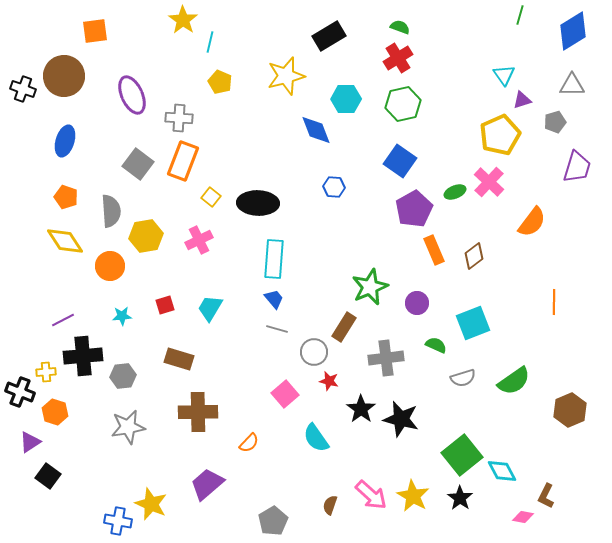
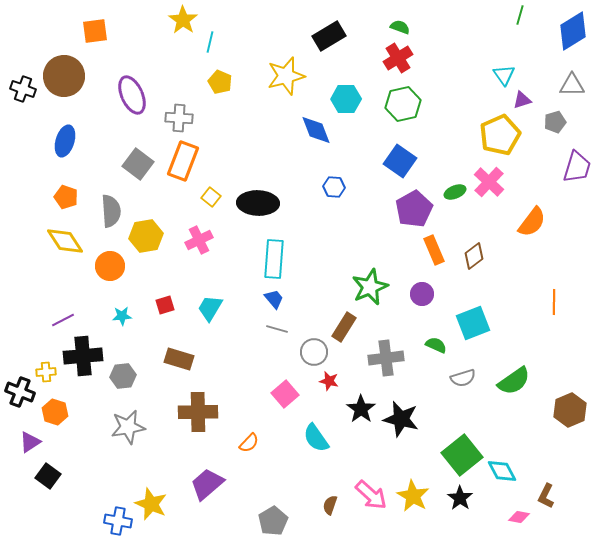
purple circle at (417, 303): moved 5 px right, 9 px up
pink diamond at (523, 517): moved 4 px left
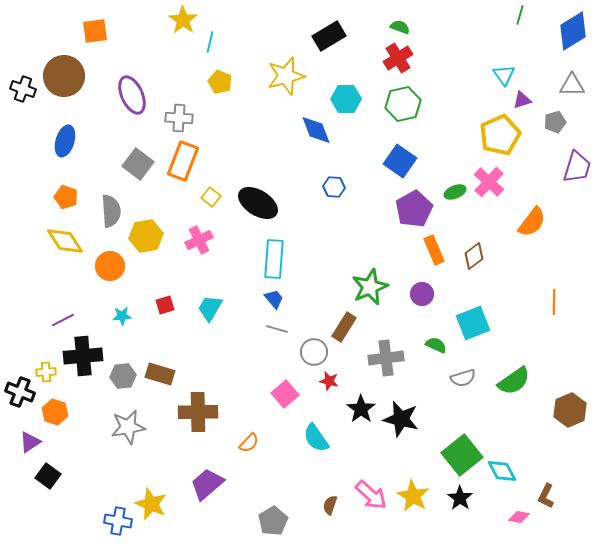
black ellipse at (258, 203): rotated 30 degrees clockwise
brown rectangle at (179, 359): moved 19 px left, 15 px down
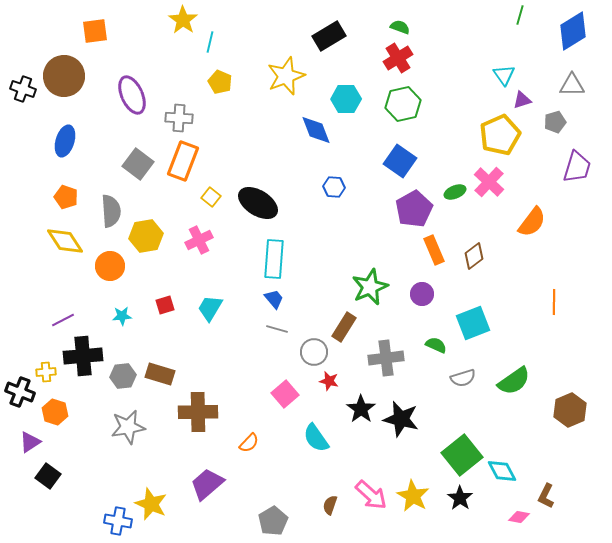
yellow star at (286, 76): rotated 6 degrees counterclockwise
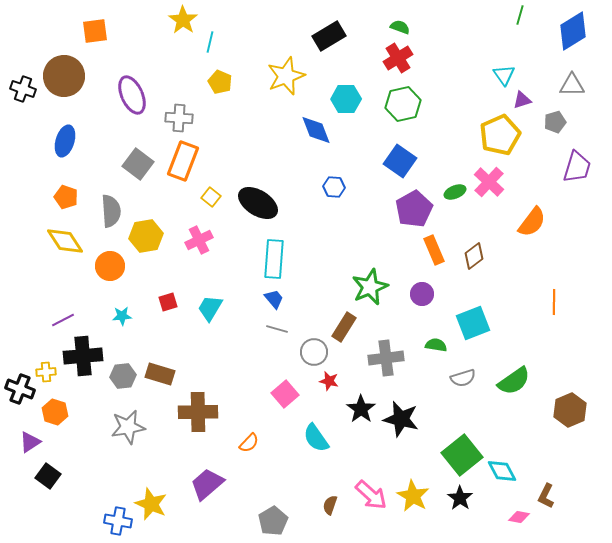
red square at (165, 305): moved 3 px right, 3 px up
green semicircle at (436, 345): rotated 15 degrees counterclockwise
black cross at (20, 392): moved 3 px up
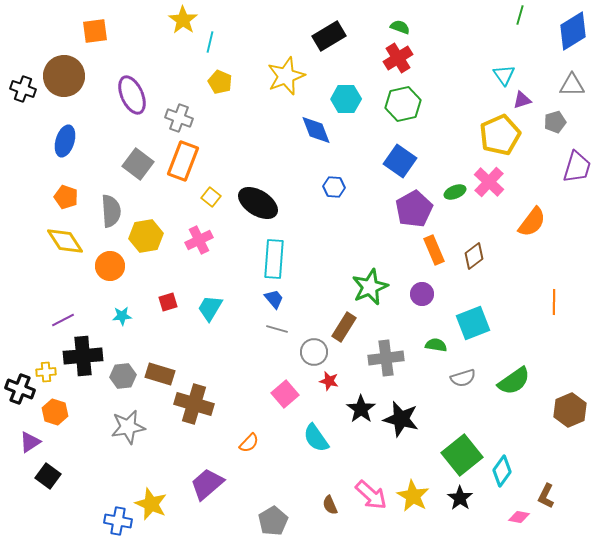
gray cross at (179, 118): rotated 16 degrees clockwise
brown cross at (198, 412): moved 4 px left, 8 px up; rotated 18 degrees clockwise
cyan diamond at (502, 471): rotated 64 degrees clockwise
brown semicircle at (330, 505): rotated 42 degrees counterclockwise
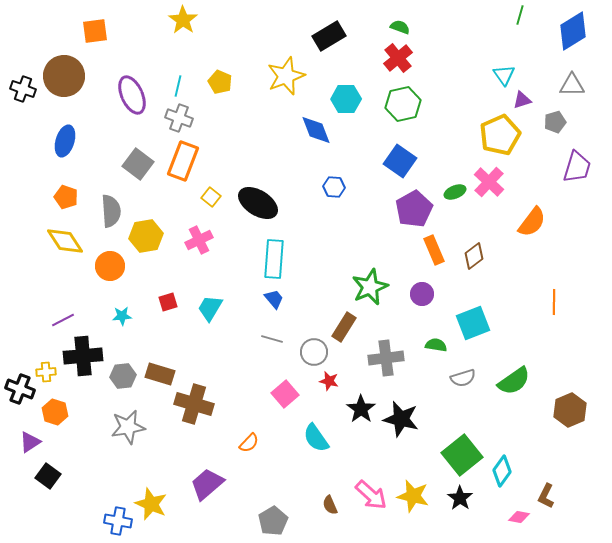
cyan line at (210, 42): moved 32 px left, 44 px down
red cross at (398, 58): rotated 8 degrees counterclockwise
gray line at (277, 329): moved 5 px left, 10 px down
yellow star at (413, 496): rotated 16 degrees counterclockwise
